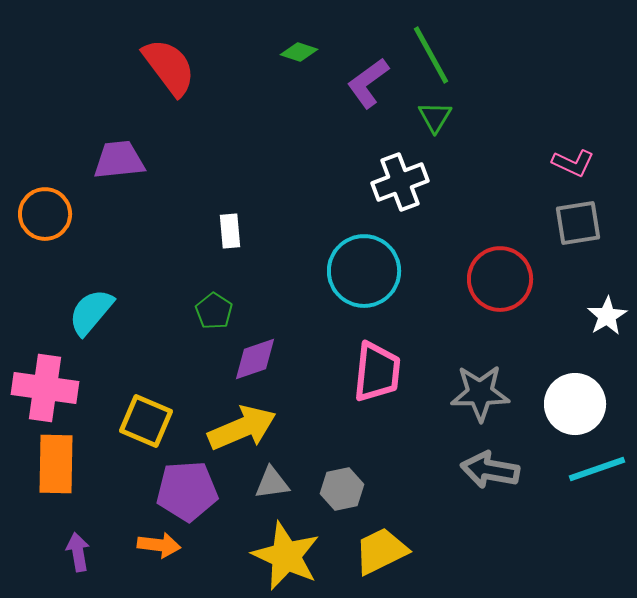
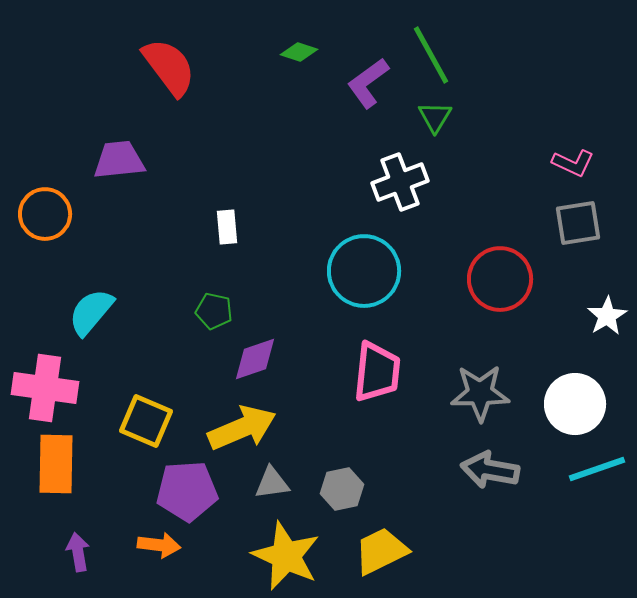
white rectangle: moved 3 px left, 4 px up
green pentagon: rotated 21 degrees counterclockwise
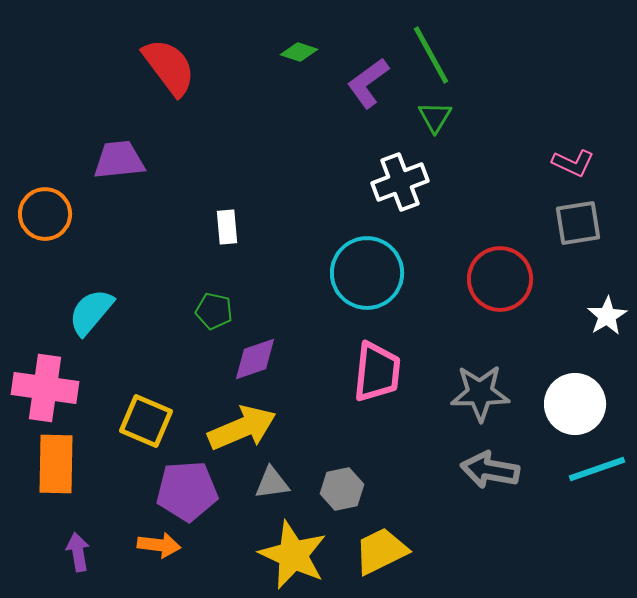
cyan circle: moved 3 px right, 2 px down
yellow star: moved 7 px right, 1 px up
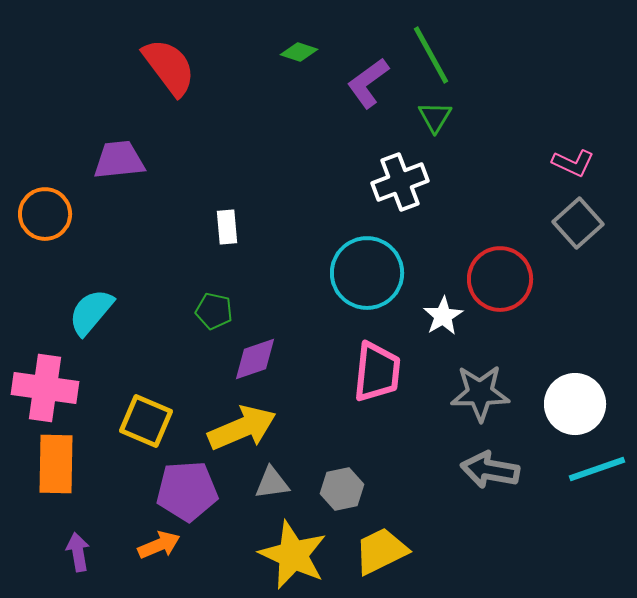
gray square: rotated 33 degrees counterclockwise
white star: moved 164 px left
orange arrow: rotated 30 degrees counterclockwise
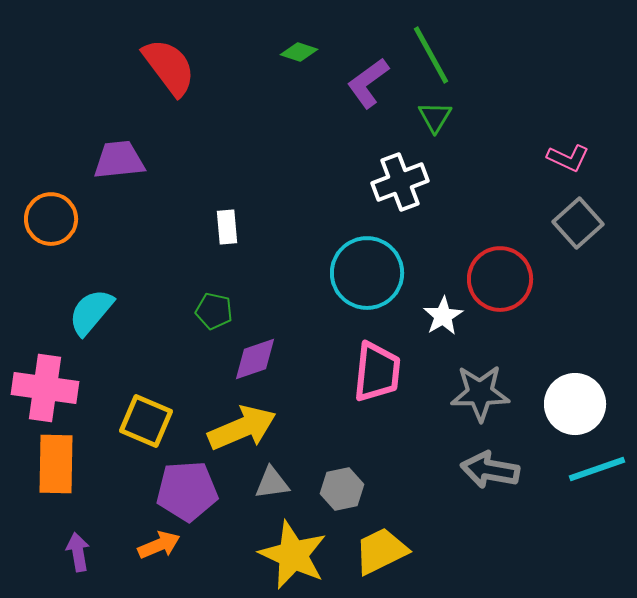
pink L-shape: moved 5 px left, 5 px up
orange circle: moved 6 px right, 5 px down
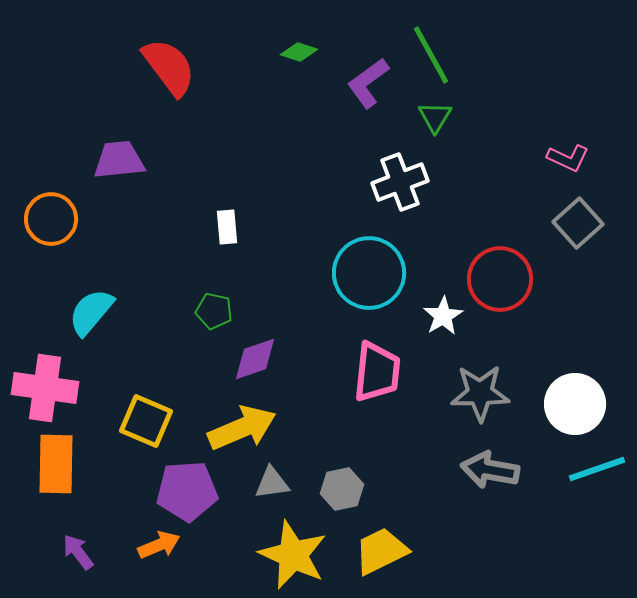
cyan circle: moved 2 px right
purple arrow: rotated 27 degrees counterclockwise
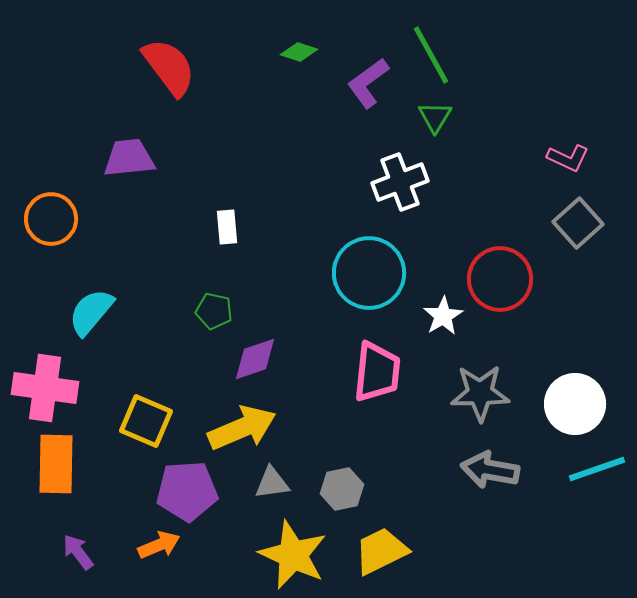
purple trapezoid: moved 10 px right, 2 px up
